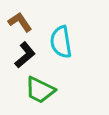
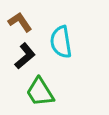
black L-shape: moved 1 px down
green trapezoid: moved 2 px down; rotated 32 degrees clockwise
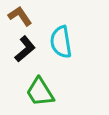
brown L-shape: moved 6 px up
black L-shape: moved 7 px up
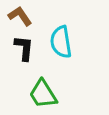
black L-shape: moved 1 px left, 1 px up; rotated 44 degrees counterclockwise
green trapezoid: moved 3 px right, 2 px down
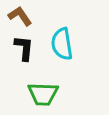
cyan semicircle: moved 1 px right, 2 px down
green trapezoid: rotated 56 degrees counterclockwise
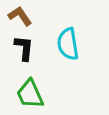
cyan semicircle: moved 6 px right
green trapezoid: moved 13 px left; rotated 64 degrees clockwise
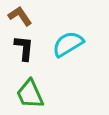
cyan semicircle: rotated 68 degrees clockwise
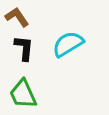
brown L-shape: moved 3 px left, 1 px down
green trapezoid: moved 7 px left
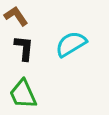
brown L-shape: moved 1 px left, 1 px up
cyan semicircle: moved 3 px right
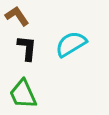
brown L-shape: moved 1 px right
black L-shape: moved 3 px right
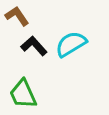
black L-shape: moved 7 px right, 2 px up; rotated 48 degrees counterclockwise
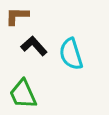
brown L-shape: rotated 55 degrees counterclockwise
cyan semicircle: moved 10 px down; rotated 76 degrees counterclockwise
